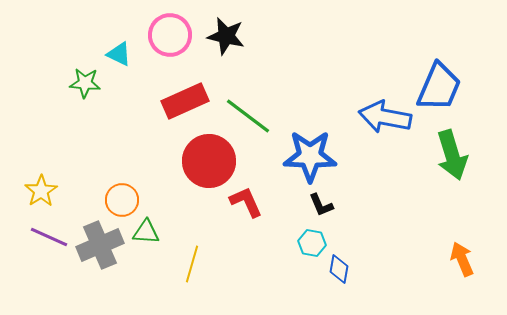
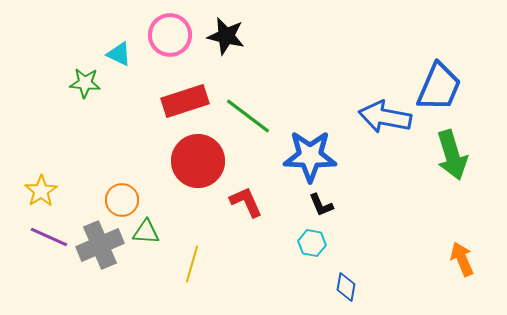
red rectangle: rotated 6 degrees clockwise
red circle: moved 11 px left
blue diamond: moved 7 px right, 18 px down
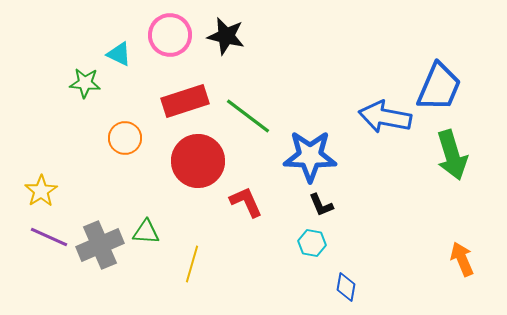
orange circle: moved 3 px right, 62 px up
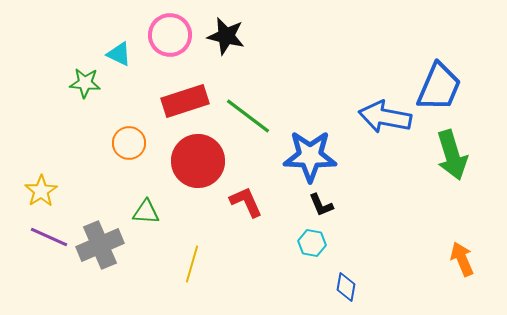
orange circle: moved 4 px right, 5 px down
green triangle: moved 20 px up
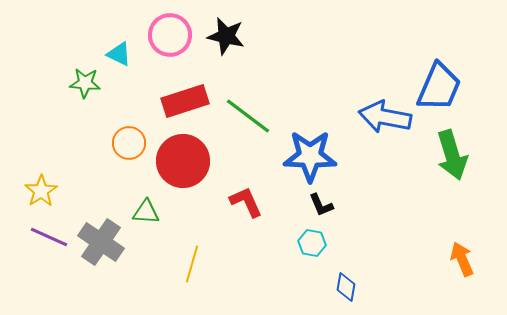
red circle: moved 15 px left
gray cross: moved 1 px right, 3 px up; rotated 33 degrees counterclockwise
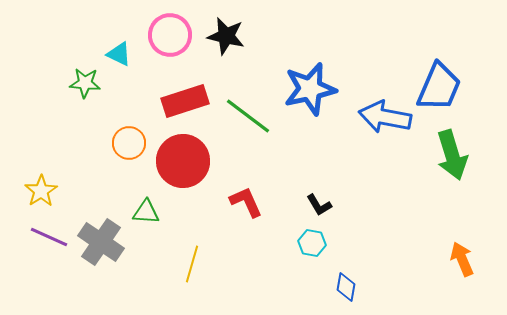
blue star: moved 67 px up; rotated 14 degrees counterclockwise
black L-shape: moved 2 px left; rotated 8 degrees counterclockwise
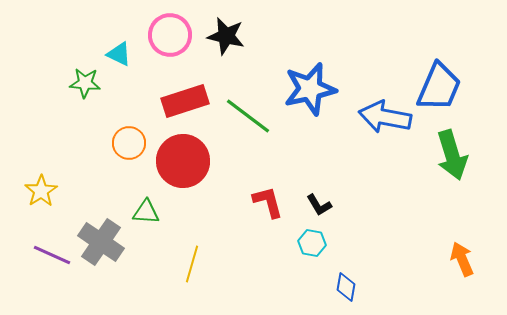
red L-shape: moved 22 px right; rotated 9 degrees clockwise
purple line: moved 3 px right, 18 px down
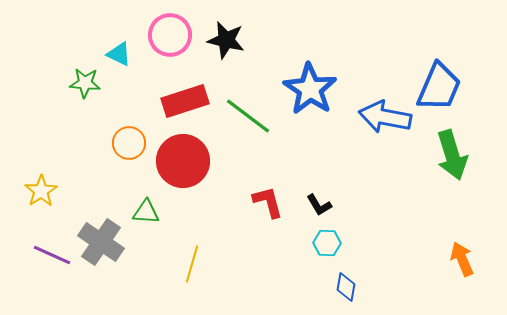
black star: moved 4 px down
blue star: rotated 26 degrees counterclockwise
cyan hexagon: moved 15 px right; rotated 8 degrees counterclockwise
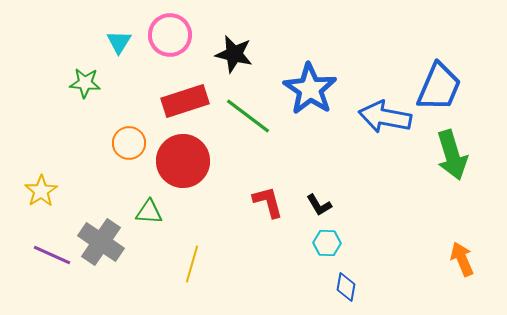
black star: moved 8 px right, 14 px down
cyan triangle: moved 12 px up; rotated 36 degrees clockwise
green triangle: moved 3 px right
